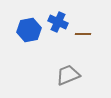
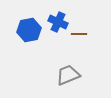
brown line: moved 4 px left
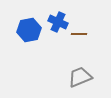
gray trapezoid: moved 12 px right, 2 px down
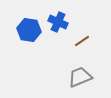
blue hexagon: rotated 20 degrees clockwise
brown line: moved 3 px right, 7 px down; rotated 35 degrees counterclockwise
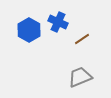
blue hexagon: rotated 20 degrees clockwise
brown line: moved 2 px up
